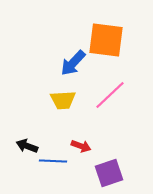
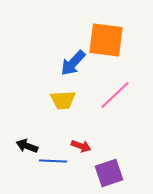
pink line: moved 5 px right
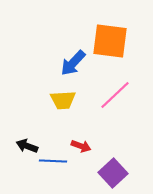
orange square: moved 4 px right, 1 px down
purple square: moved 4 px right; rotated 24 degrees counterclockwise
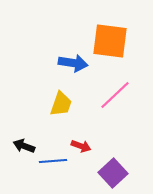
blue arrow: rotated 124 degrees counterclockwise
yellow trapezoid: moved 2 px left, 4 px down; rotated 68 degrees counterclockwise
black arrow: moved 3 px left
blue line: rotated 8 degrees counterclockwise
